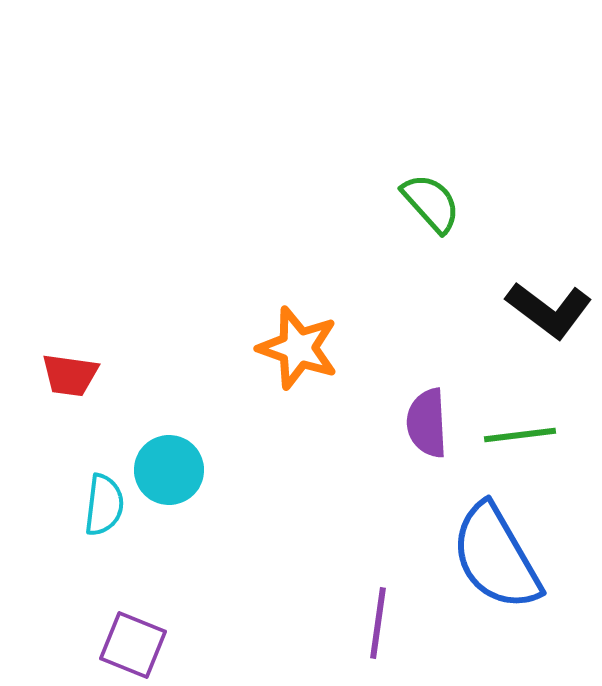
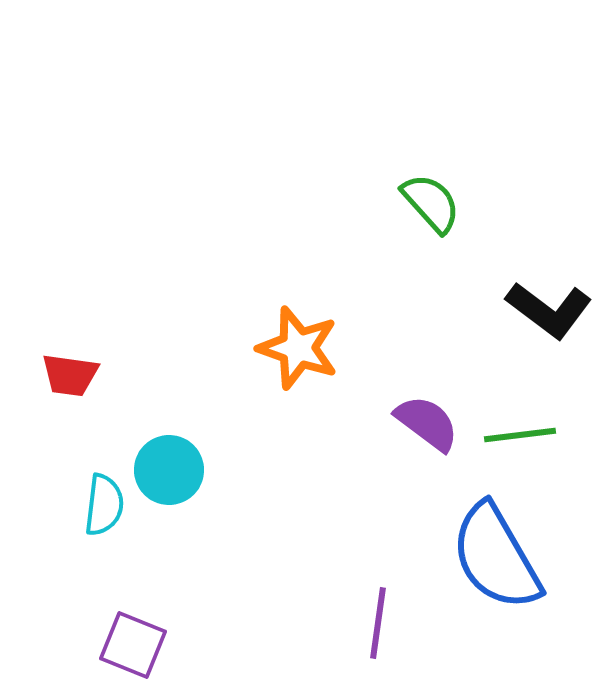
purple semicircle: rotated 130 degrees clockwise
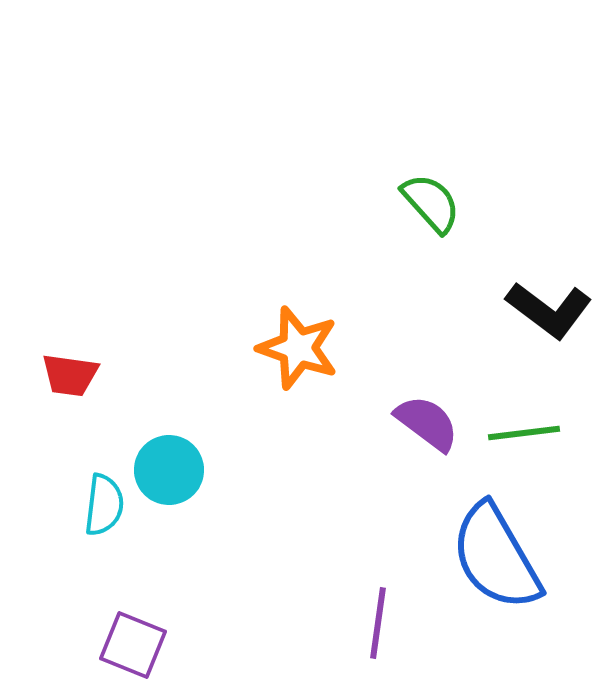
green line: moved 4 px right, 2 px up
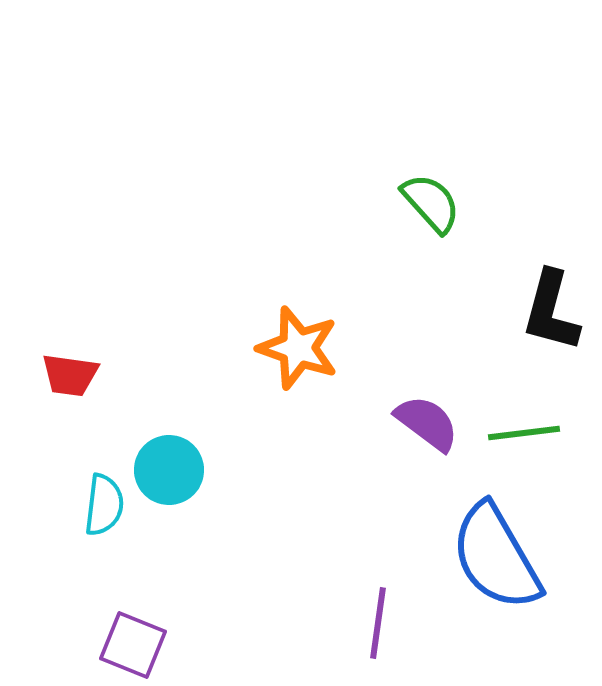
black L-shape: moved 2 px right, 1 px down; rotated 68 degrees clockwise
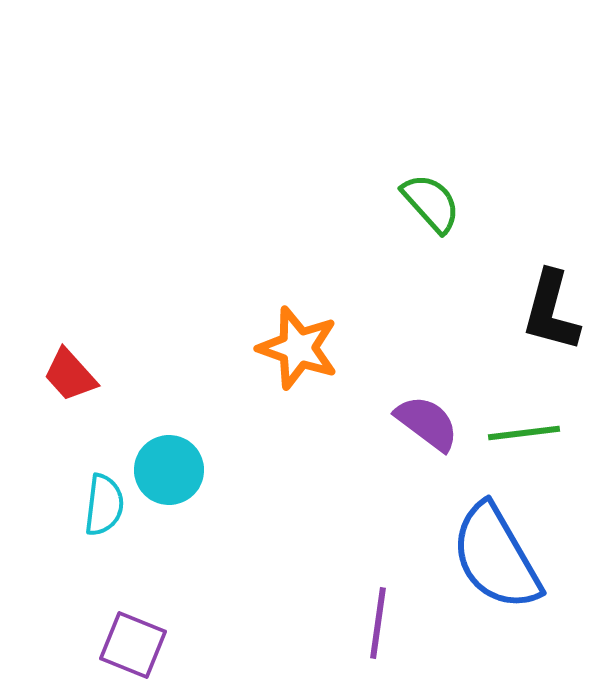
red trapezoid: rotated 40 degrees clockwise
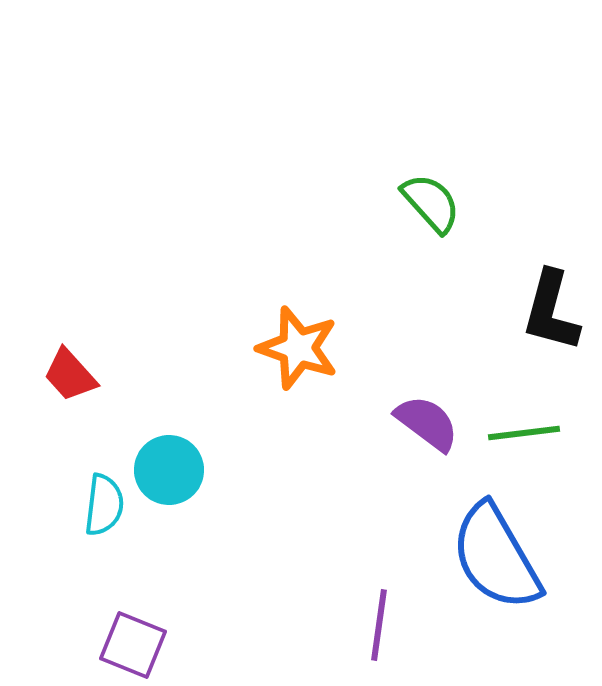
purple line: moved 1 px right, 2 px down
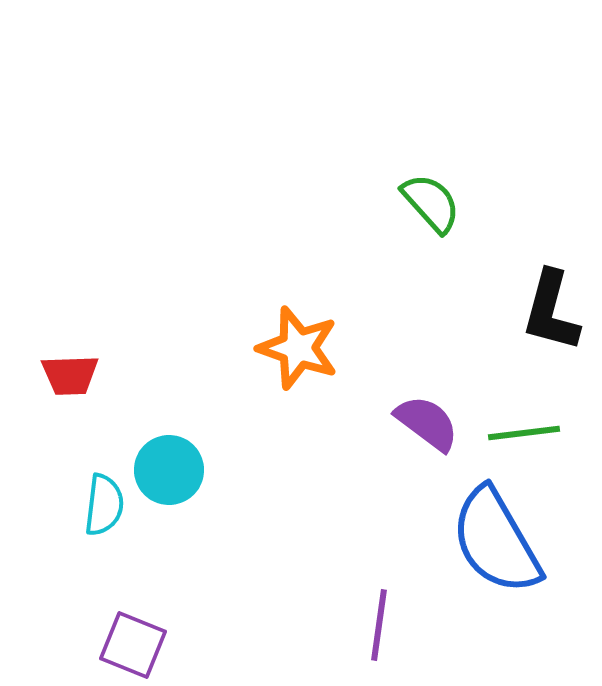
red trapezoid: rotated 50 degrees counterclockwise
blue semicircle: moved 16 px up
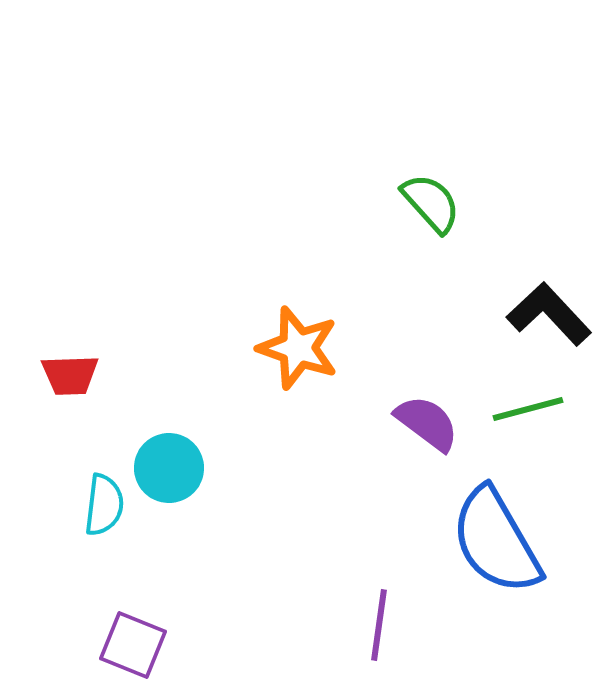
black L-shape: moved 2 px left, 3 px down; rotated 122 degrees clockwise
green line: moved 4 px right, 24 px up; rotated 8 degrees counterclockwise
cyan circle: moved 2 px up
